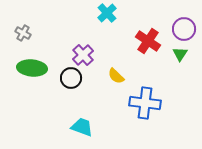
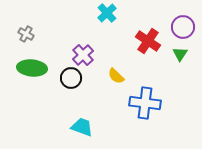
purple circle: moved 1 px left, 2 px up
gray cross: moved 3 px right, 1 px down
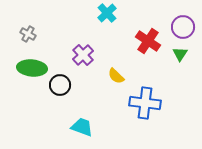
gray cross: moved 2 px right
black circle: moved 11 px left, 7 px down
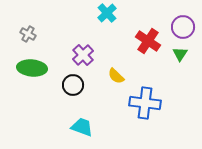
black circle: moved 13 px right
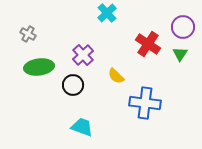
red cross: moved 3 px down
green ellipse: moved 7 px right, 1 px up; rotated 12 degrees counterclockwise
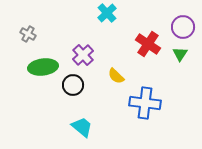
green ellipse: moved 4 px right
cyan trapezoid: rotated 20 degrees clockwise
